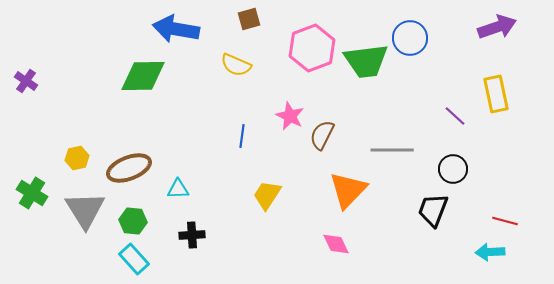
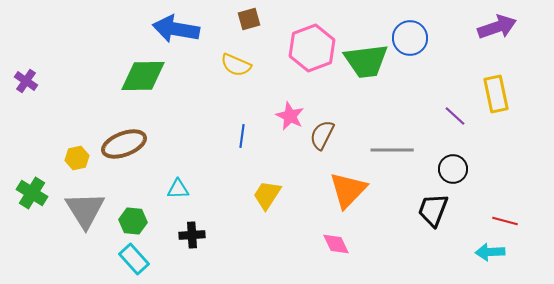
brown ellipse: moved 5 px left, 24 px up
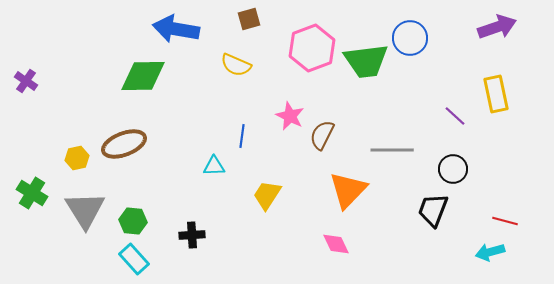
cyan triangle: moved 36 px right, 23 px up
cyan arrow: rotated 12 degrees counterclockwise
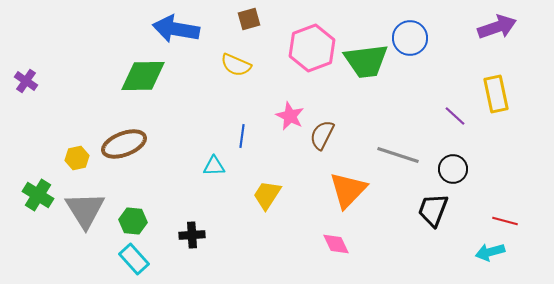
gray line: moved 6 px right, 5 px down; rotated 18 degrees clockwise
green cross: moved 6 px right, 2 px down
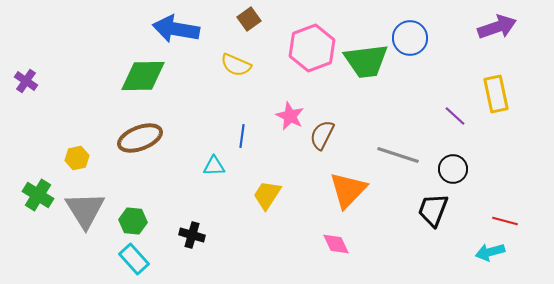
brown square: rotated 20 degrees counterclockwise
brown ellipse: moved 16 px right, 6 px up
black cross: rotated 20 degrees clockwise
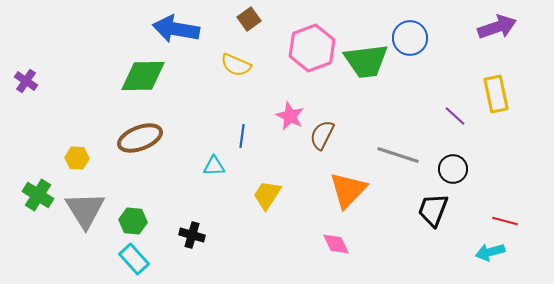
yellow hexagon: rotated 15 degrees clockwise
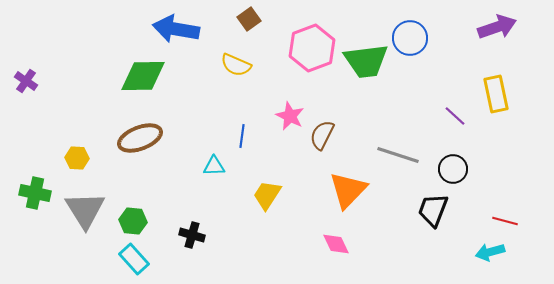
green cross: moved 3 px left, 2 px up; rotated 20 degrees counterclockwise
